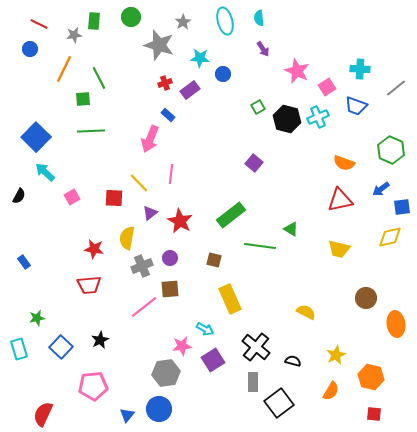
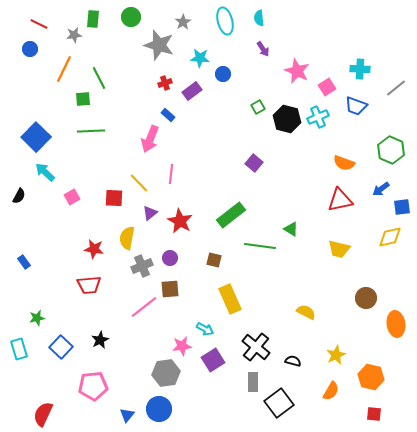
green rectangle at (94, 21): moved 1 px left, 2 px up
purple rectangle at (190, 90): moved 2 px right, 1 px down
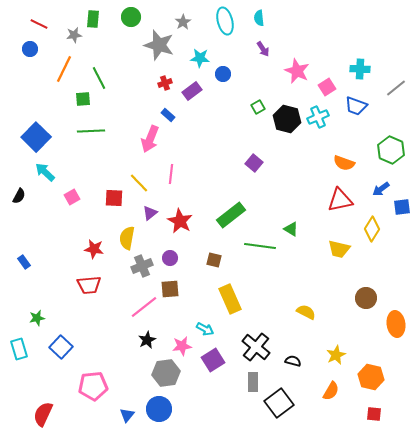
yellow diamond at (390, 237): moved 18 px left, 8 px up; rotated 45 degrees counterclockwise
black star at (100, 340): moved 47 px right
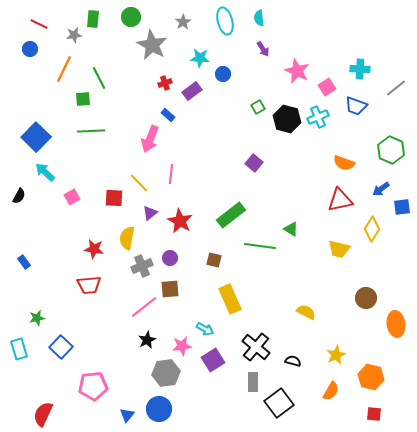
gray star at (159, 45): moved 7 px left; rotated 12 degrees clockwise
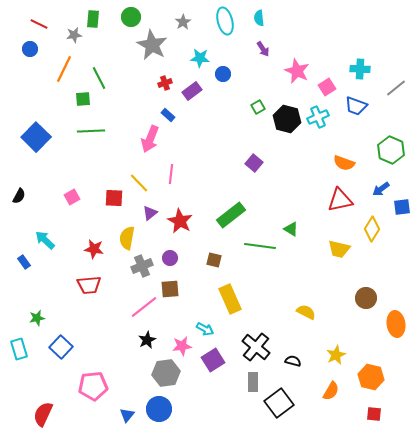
cyan arrow at (45, 172): moved 68 px down
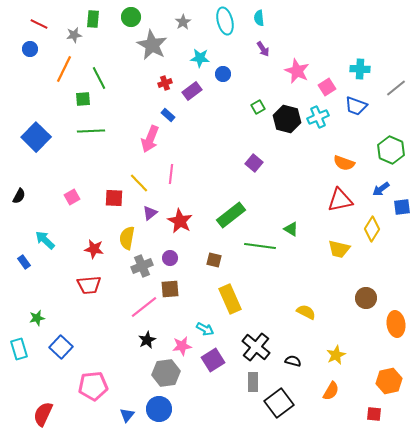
orange hexagon at (371, 377): moved 18 px right, 4 px down; rotated 25 degrees counterclockwise
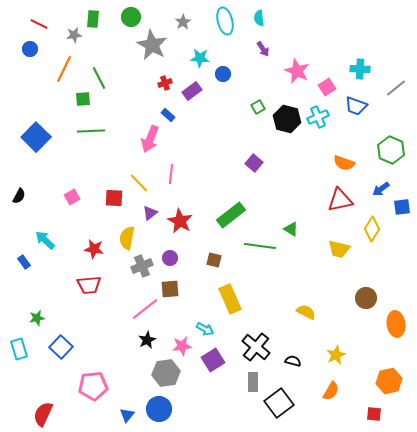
pink line at (144, 307): moved 1 px right, 2 px down
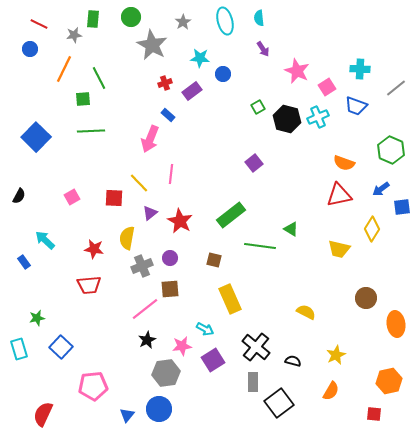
purple square at (254, 163): rotated 12 degrees clockwise
red triangle at (340, 200): moved 1 px left, 5 px up
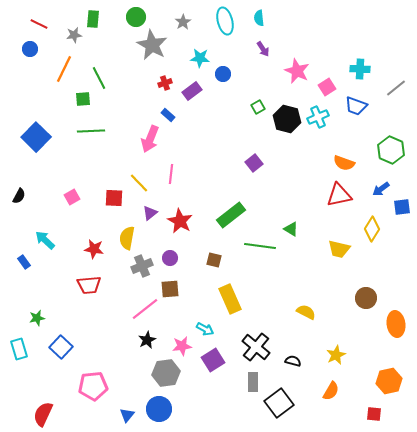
green circle at (131, 17): moved 5 px right
